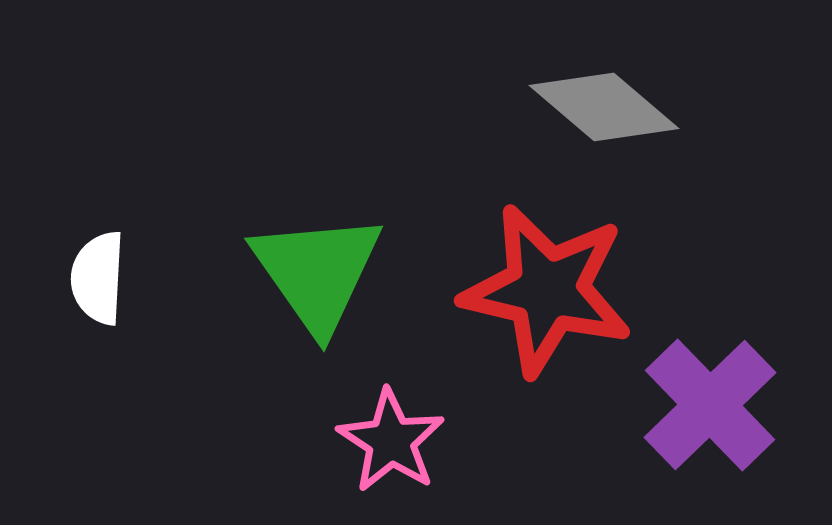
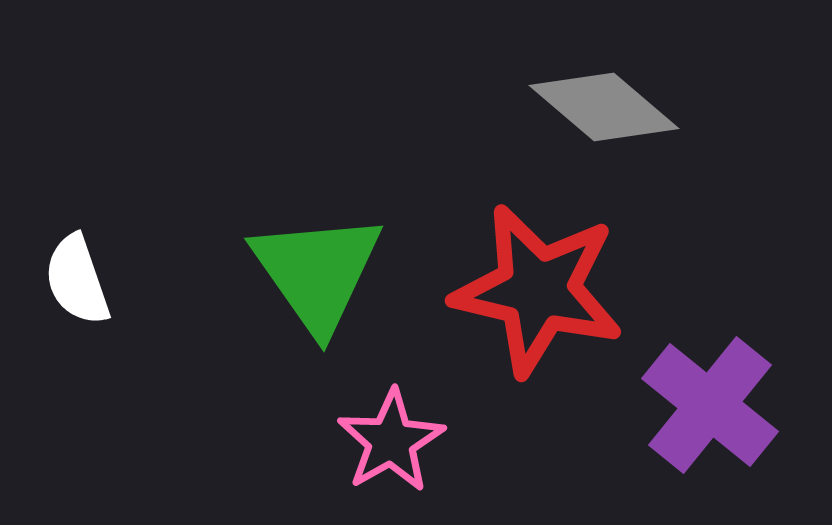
white semicircle: moved 21 px left, 2 px down; rotated 22 degrees counterclockwise
red star: moved 9 px left
purple cross: rotated 7 degrees counterclockwise
pink star: rotated 9 degrees clockwise
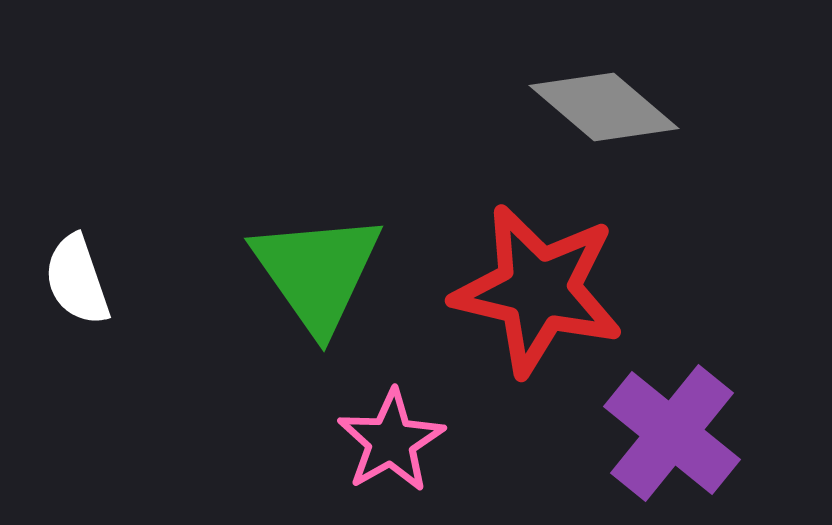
purple cross: moved 38 px left, 28 px down
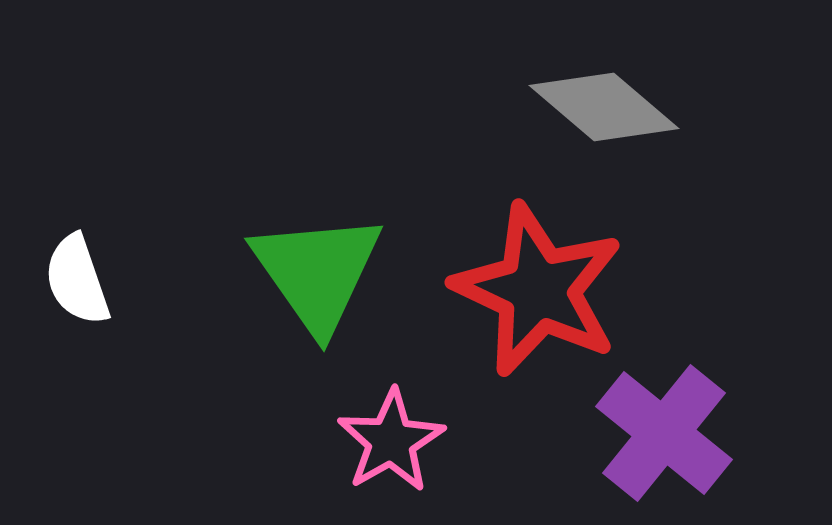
red star: rotated 12 degrees clockwise
purple cross: moved 8 px left
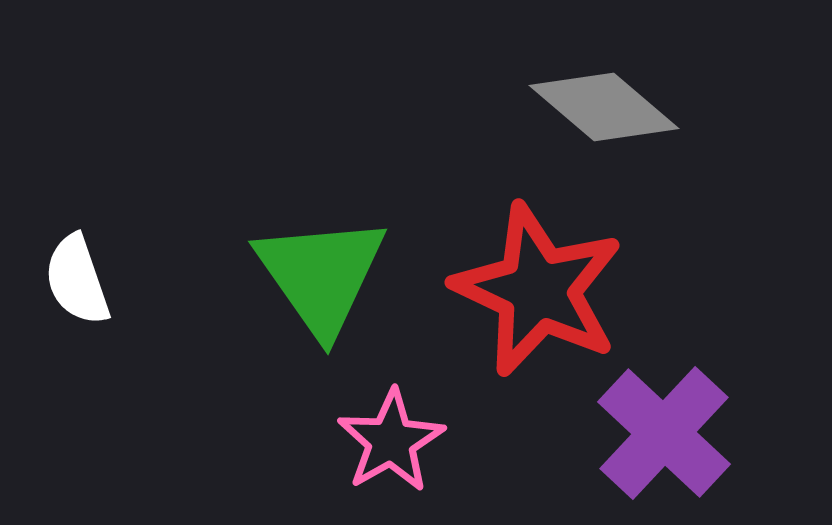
green triangle: moved 4 px right, 3 px down
purple cross: rotated 4 degrees clockwise
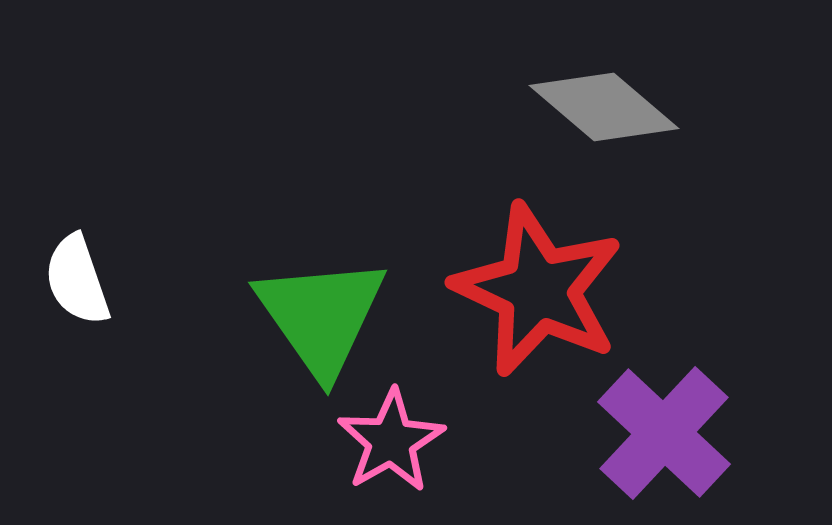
green triangle: moved 41 px down
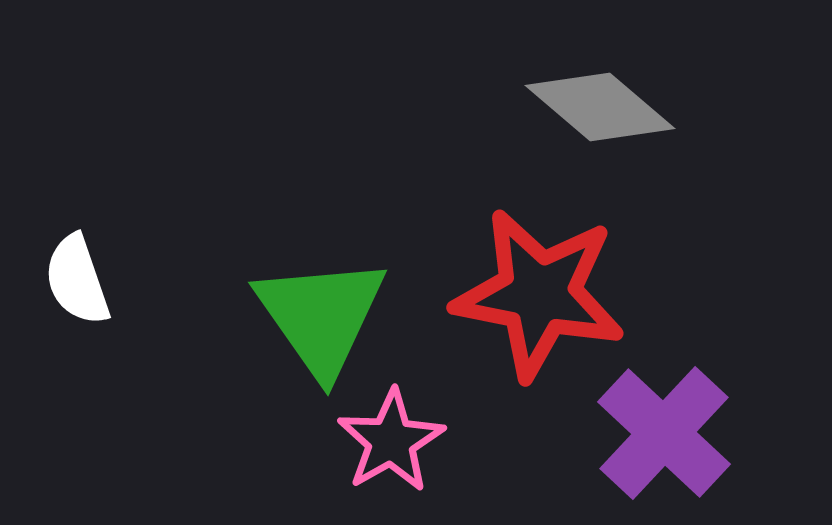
gray diamond: moved 4 px left
red star: moved 1 px right, 4 px down; rotated 14 degrees counterclockwise
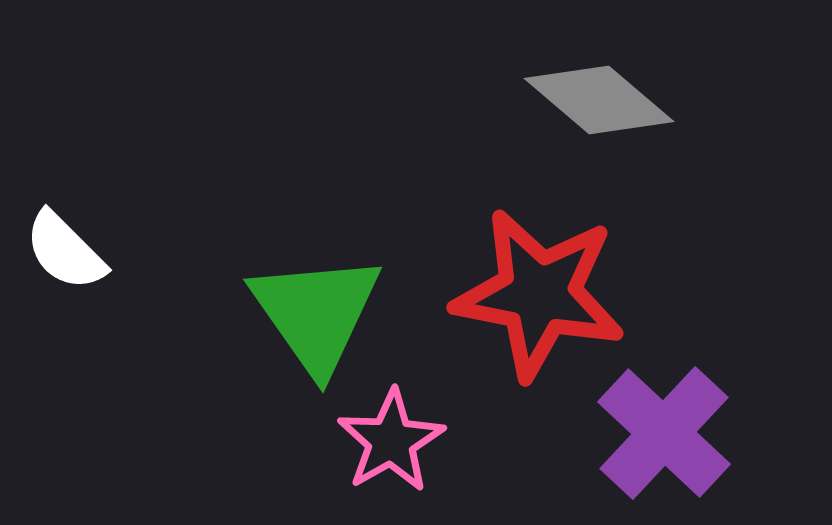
gray diamond: moved 1 px left, 7 px up
white semicircle: moved 12 px left, 29 px up; rotated 26 degrees counterclockwise
green triangle: moved 5 px left, 3 px up
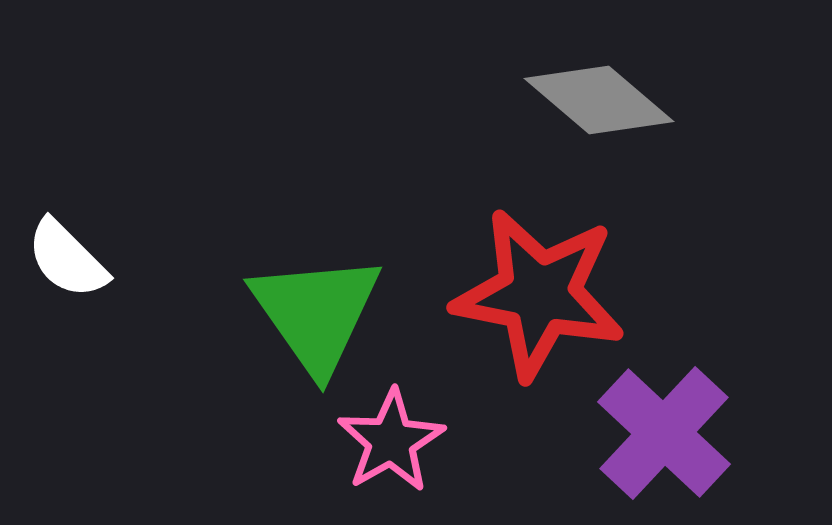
white semicircle: moved 2 px right, 8 px down
